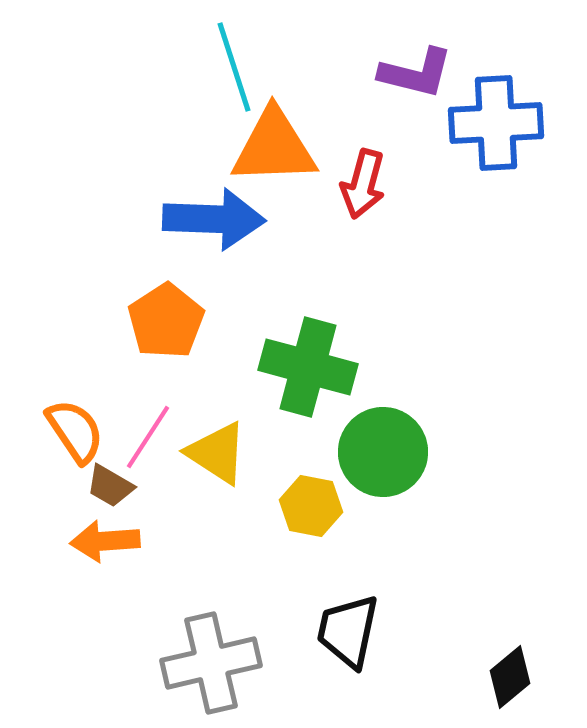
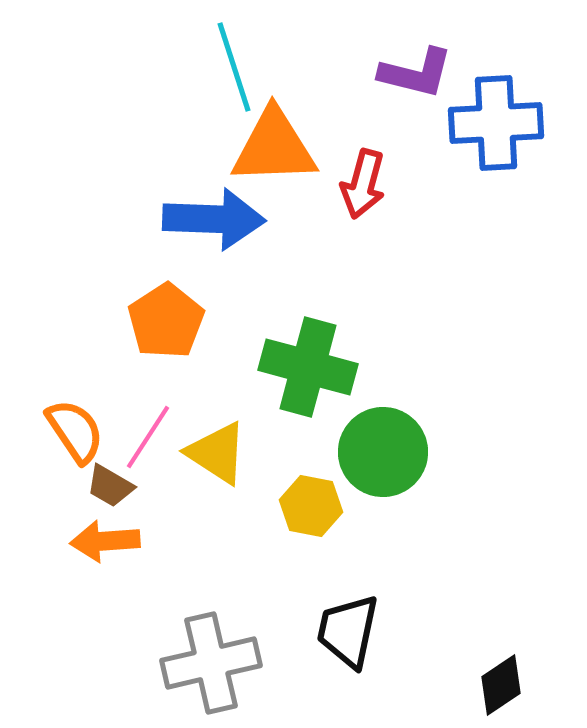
black diamond: moved 9 px left, 8 px down; rotated 6 degrees clockwise
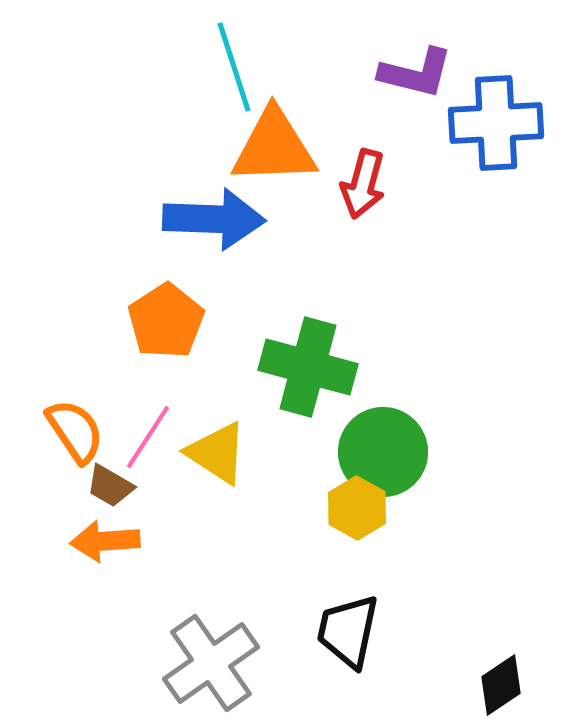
yellow hexagon: moved 46 px right, 2 px down; rotated 18 degrees clockwise
gray cross: rotated 22 degrees counterclockwise
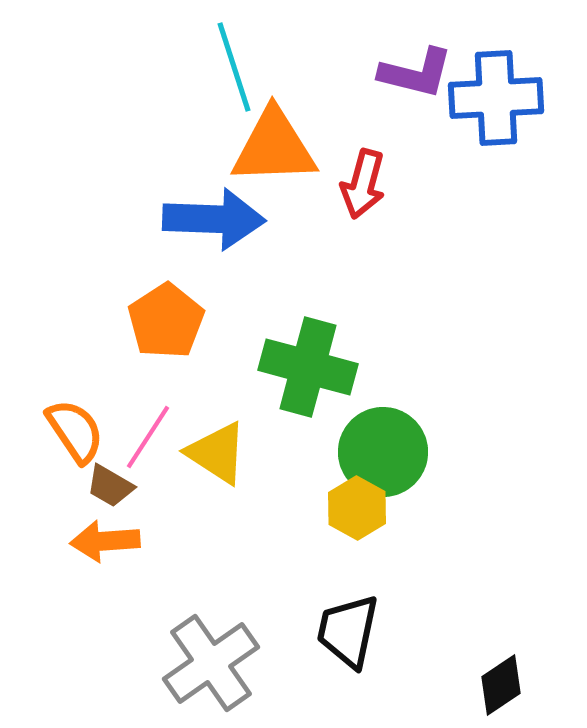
blue cross: moved 25 px up
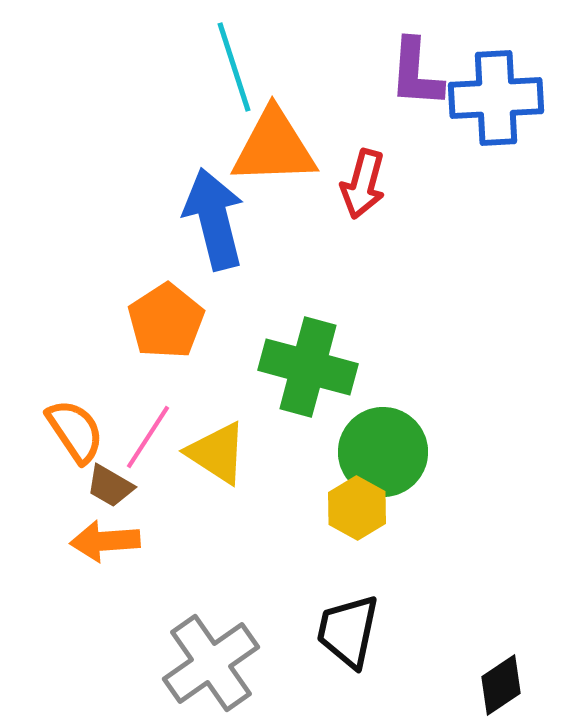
purple L-shape: rotated 80 degrees clockwise
blue arrow: rotated 106 degrees counterclockwise
